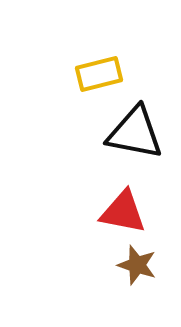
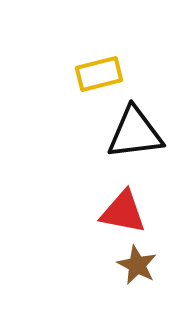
black triangle: rotated 18 degrees counterclockwise
brown star: rotated 9 degrees clockwise
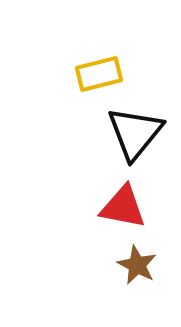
black triangle: rotated 44 degrees counterclockwise
red triangle: moved 5 px up
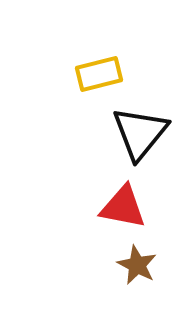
black triangle: moved 5 px right
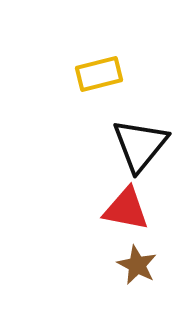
black triangle: moved 12 px down
red triangle: moved 3 px right, 2 px down
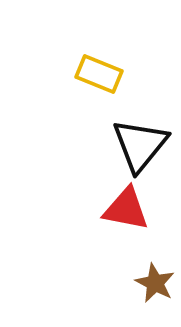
yellow rectangle: rotated 36 degrees clockwise
brown star: moved 18 px right, 18 px down
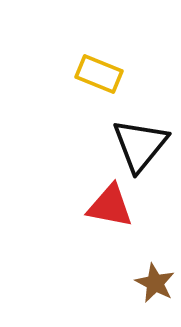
red triangle: moved 16 px left, 3 px up
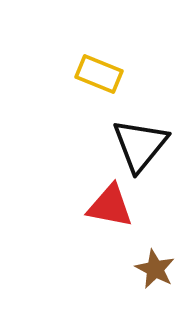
brown star: moved 14 px up
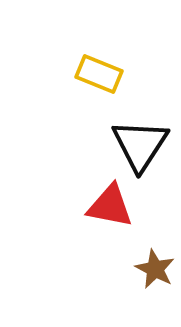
black triangle: rotated 6 degrees counterclockwise
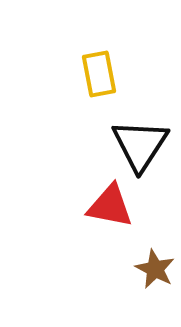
yellow rectangle: rotated 57 degrees clockwise
